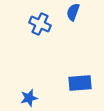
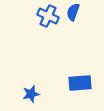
blue cross: moved 8 px right, 8 px up
blue star: moved 2 px right, 4 px up
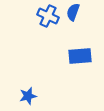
blue rectangle: moved 27 px up
blue star: moved 3 px left, 2 px down
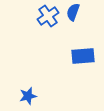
blue cross: rotated 30 degrees clockwise
blue rectangle: moved 3 px right
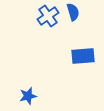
blue semicircle: rotated 144 degrees clockwise
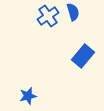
blue rectangle: rotated 45 degrees counterclockwise
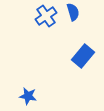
blue cross: moved 2 px left
blue star: rotated 24 degrees clockwise
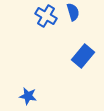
blue cross: rotated 25 degrees counterclockwise
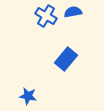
blue semicircle: rotated 84 degrees counterclockwise
blue rectangle: moved 17 px left, 3 px down
